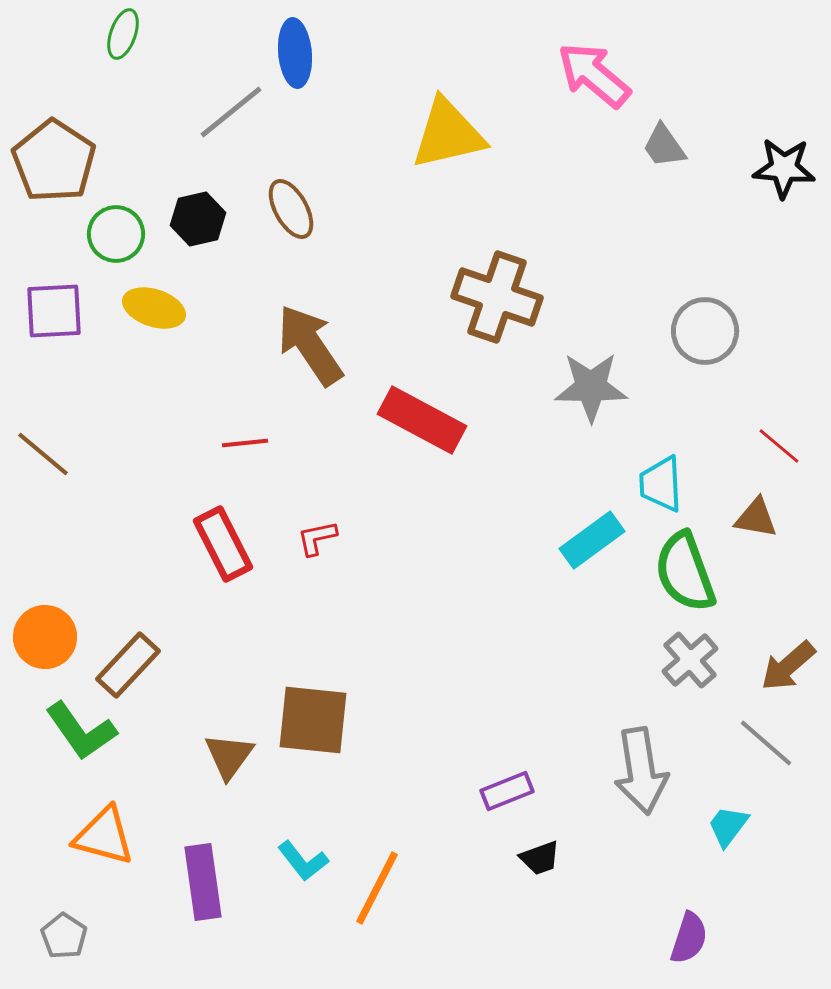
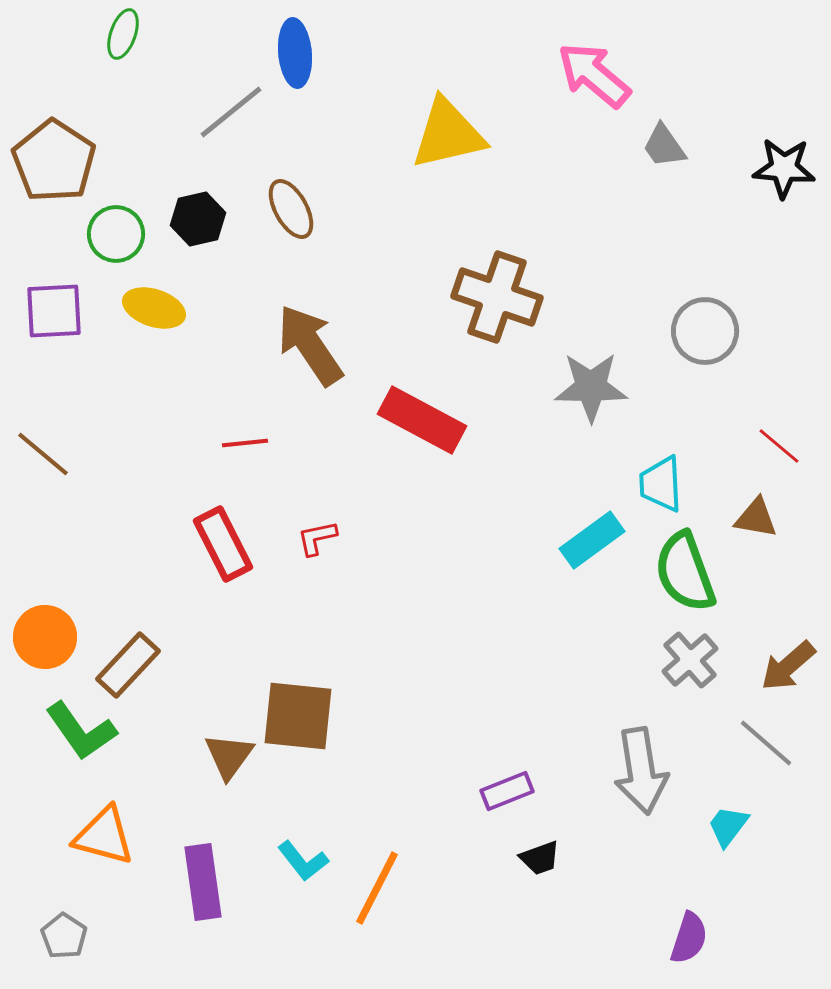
brown square at (313, 720): moved 15 px left, 4 px up
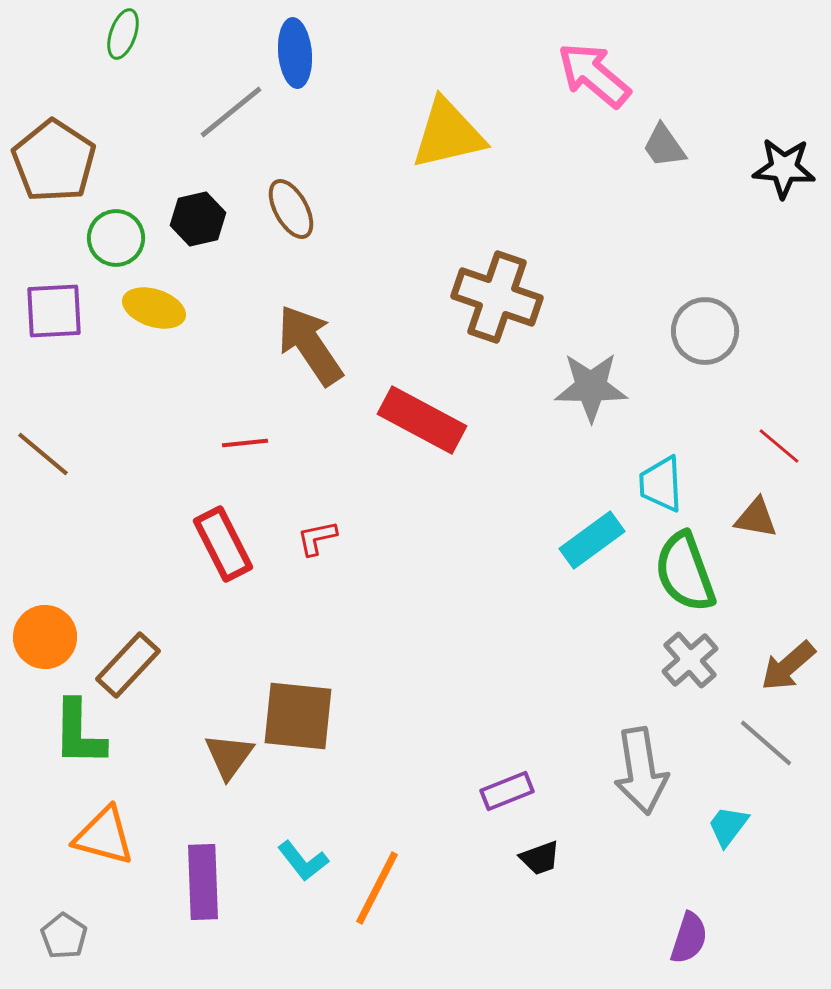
green circle at (116, 234): moved 4 px down
green L-shape at (81, 731): moved 2 px left, 2 px down; rotated 36 degrees clockwise
purple rectangle at (203, 882): rotated 6 degrees clockwise
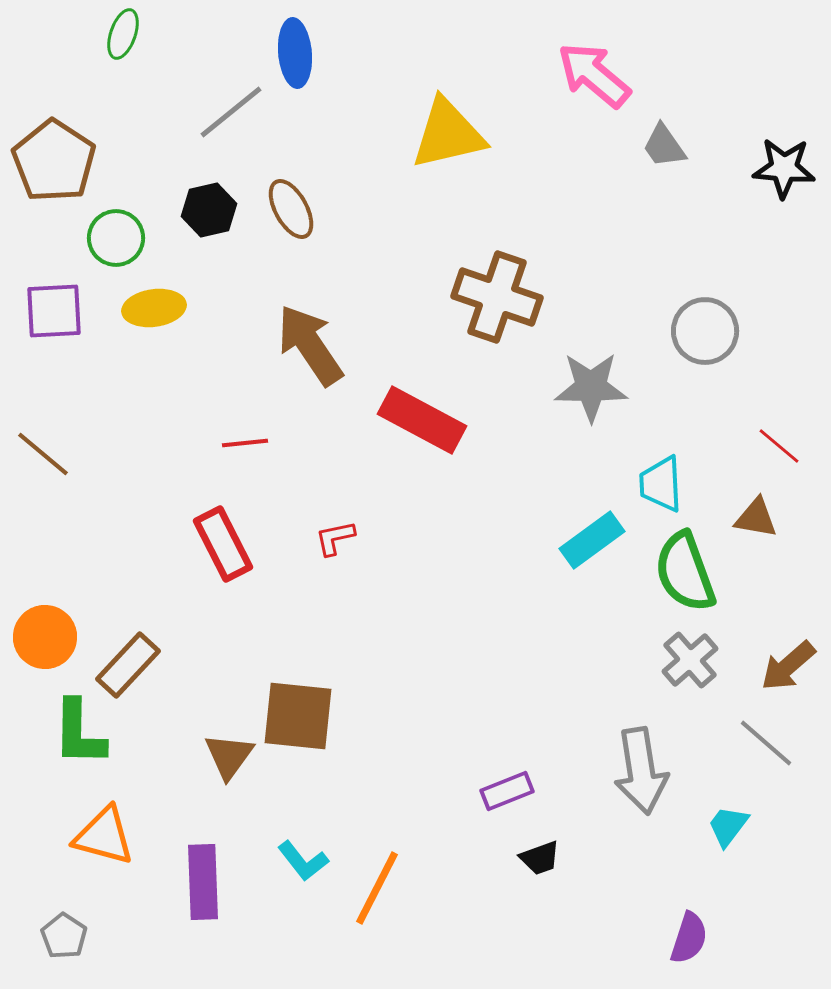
black hexagon at (198, 219): moved 11 px right, 9 px up
yellow ellipse at (154, 308): rotated 26 degrees counterclockwise
red L-shape at (317, 538): moved 18 px right
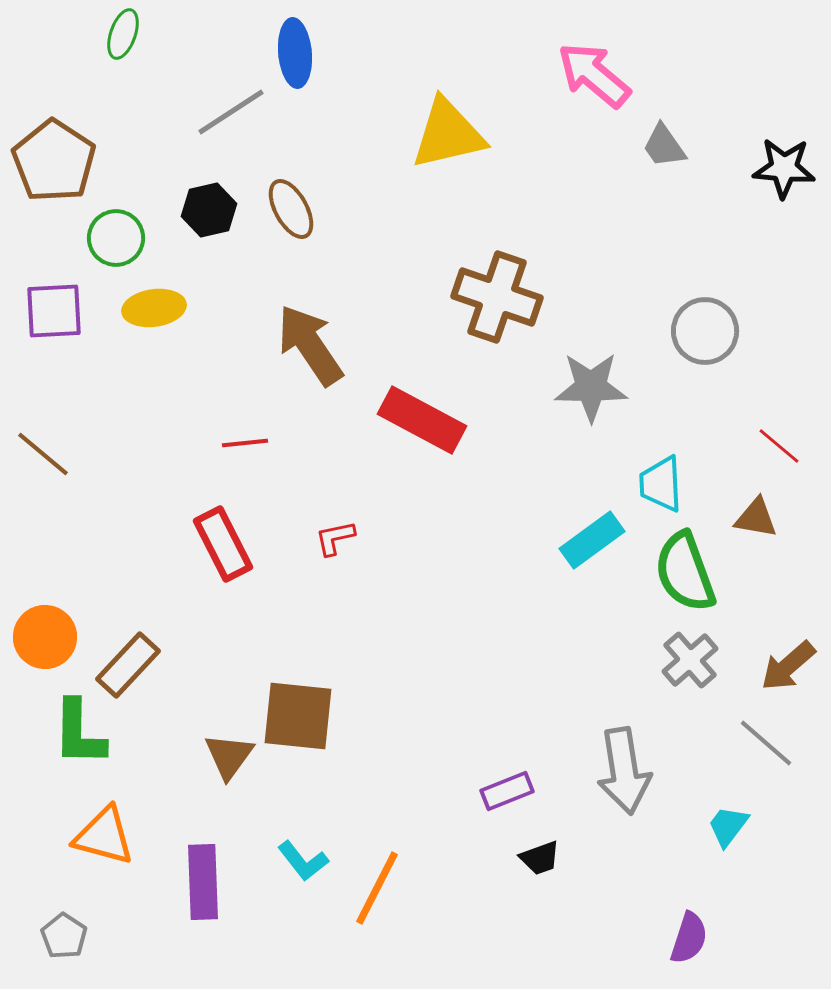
gray line at (231, 112): rotated 6 degrees clockwise
gray arrow at (641, 771): moved 17 px left
